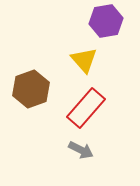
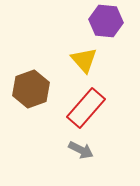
purple hexagon: rotated 16 degrees clockwise
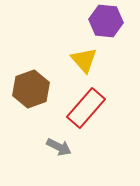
gray arrow: moved 22 px left, 3 px up
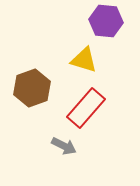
yellow triangle: rotated 32 degrees counterclockwise
brown hexagon: moved 1 px right, 1 px up
gray arrow: moved 5 px right, 1 px up
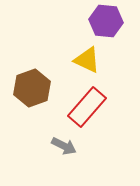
yellow triangle: moved 3 px right; rotated 8 degrees clockwise
red rectangle: moved 1 px right, 1 px up
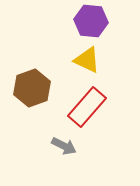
purple hexagon: moved 15 px left
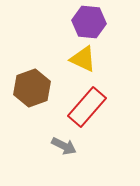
purple hexagon: moved 2 px left, 1 px down
yellow triangle: moved 4 px left, 1 px up
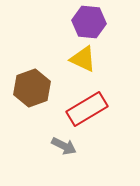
red rectangle: moved 2 px down; rotated 18 degrees clockwise
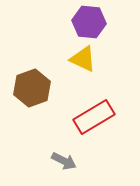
red rectangle: moved 7 px right, 8 px down
gray arrow: moved 15 px down
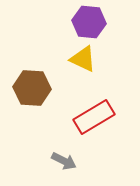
brown hexagon: rotated 24 degrees clockwise
